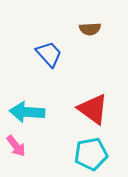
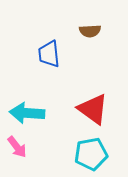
brown semicircle: moved 2 px down
blue trapezoid: rotated 144 degrees counterclockwise
cyan arrow: moved 1 px down
pink arrow: moved 1 px right, 1 px down
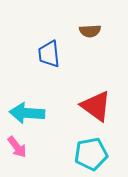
red triangle: moved 3 px right, 3 px up
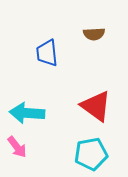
brown semicircle: moved 4 px right, 3 px down
blue trapezoid: moved 2 px left, 1 px up
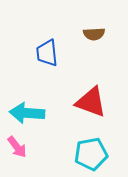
red triangle: moved 5 px left, 4 px up; rotated 16 degrees counterclockwise
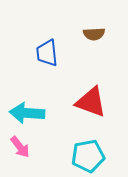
pink arrow: moved 3 px right
cyan pentagon: moved 3 px left, 2 px down
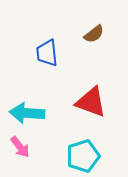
brown semicircle: rotated 35 degrees counterclockwise
cyan pentagon: moved 5 px left; rotated 8 degrees counterclockwise
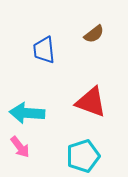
blue trapezoid: moved 3 px left, 3 px up
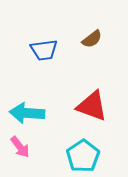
brown semicircle: moved 2 px left, 5 px down
blue trapezoid: rotated 92 degrees counterclockwise
red triangle: moved 1 px right, 4 px down
cyan pentagon: rotated 16 degrees counterclockwise
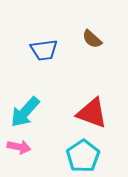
brown semicircle: rotated 80 degrees clockwise
red triangle: moved 7 px down
cyan arrow: moved 2 px left, 1 px up; rotated 52 degrees counterclockwise
pink arrow: moved 1 px left; rotated 40 degrees counterclockwise
